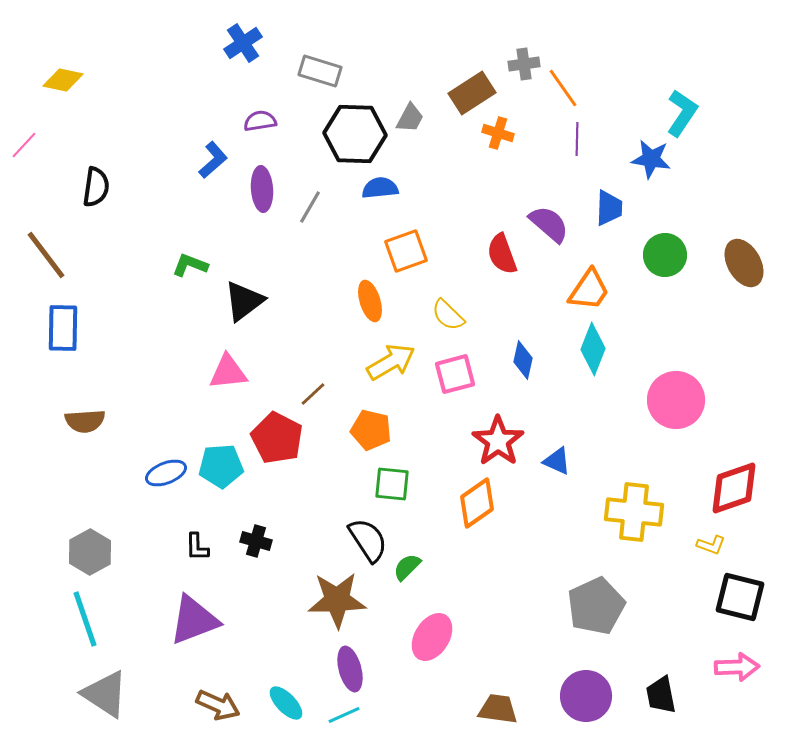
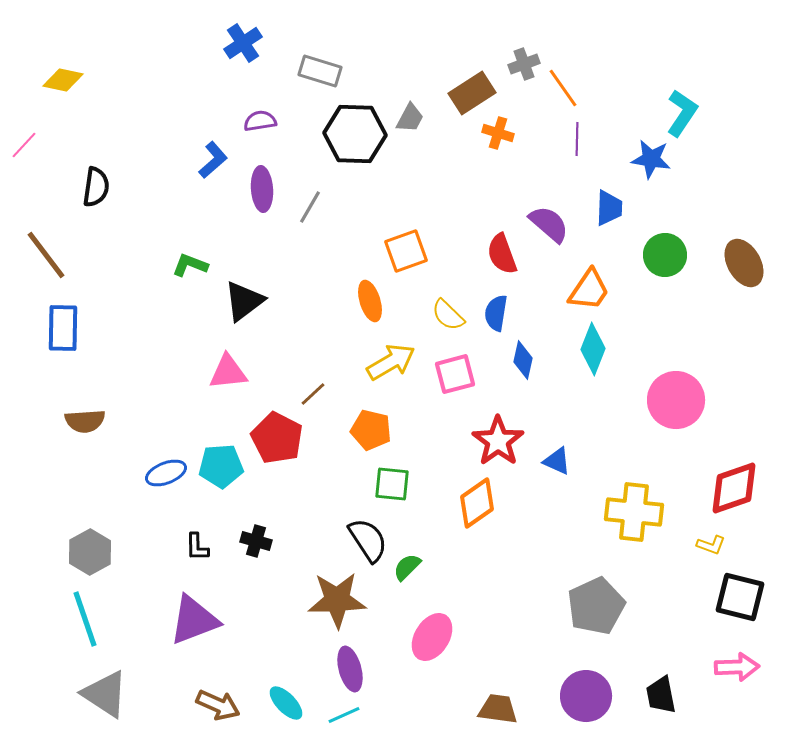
gray cross at (524, 64): rotated 12 degrees counterclockwise
blue semicircle at (380, 188): moved 116 px right, 125 px down; rotated 75 degrees counterclockwise
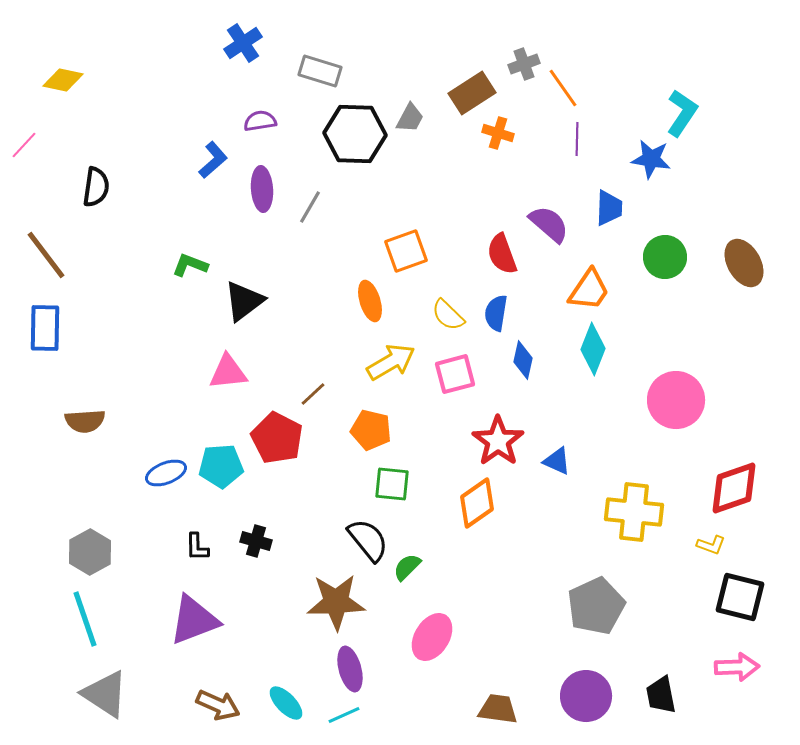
green circle at (665, 255): moved 2 px down
blue rectangle at (63, 328): moved 18 px left
black semicircle at (368, 540): rotated 6 degrees counterclockwise
brown star at (337, 600): moved 1 px left, 2 px down
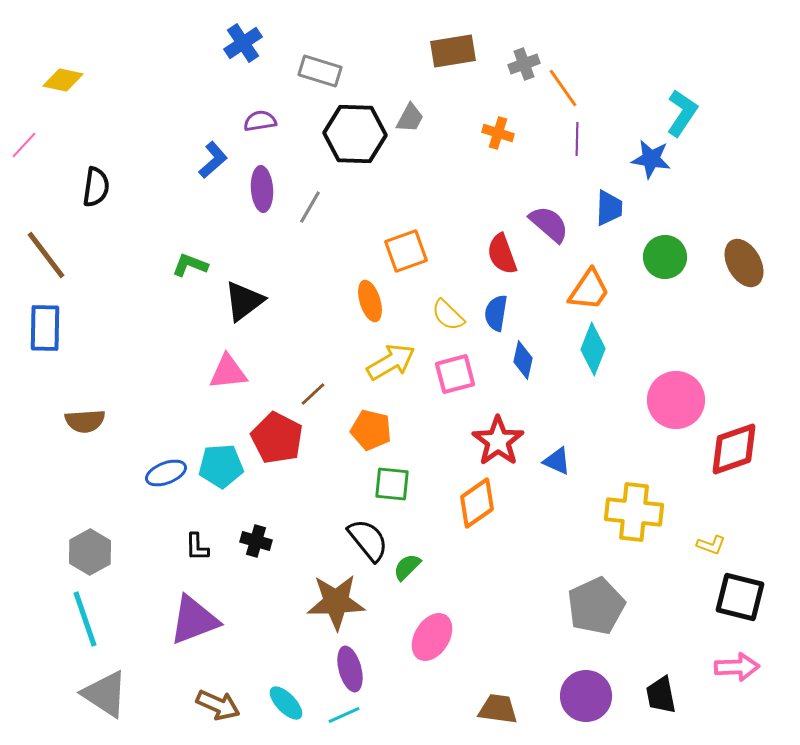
brown rectangle at (472, 93): moved 19 px left, 42 px up; rotated 24 degrees clockwise
red diamond at (734, 488): moved 39 px up
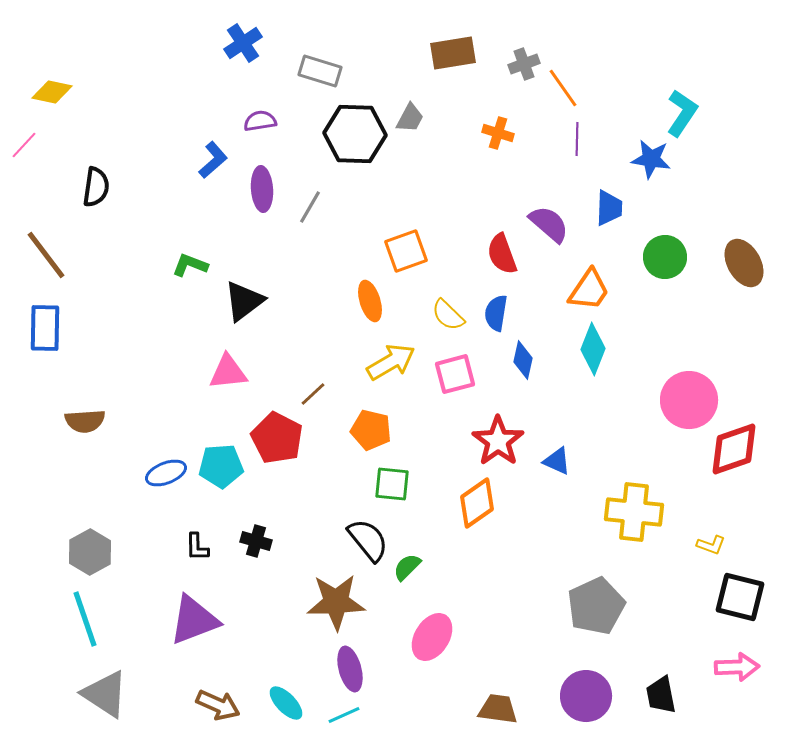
brown rectangle at (453, 51): moved 2 px down
yellow diamond at (63, 80): moved 11 px left, 12 px down
pink circle at (676, 400): moved 13 px right
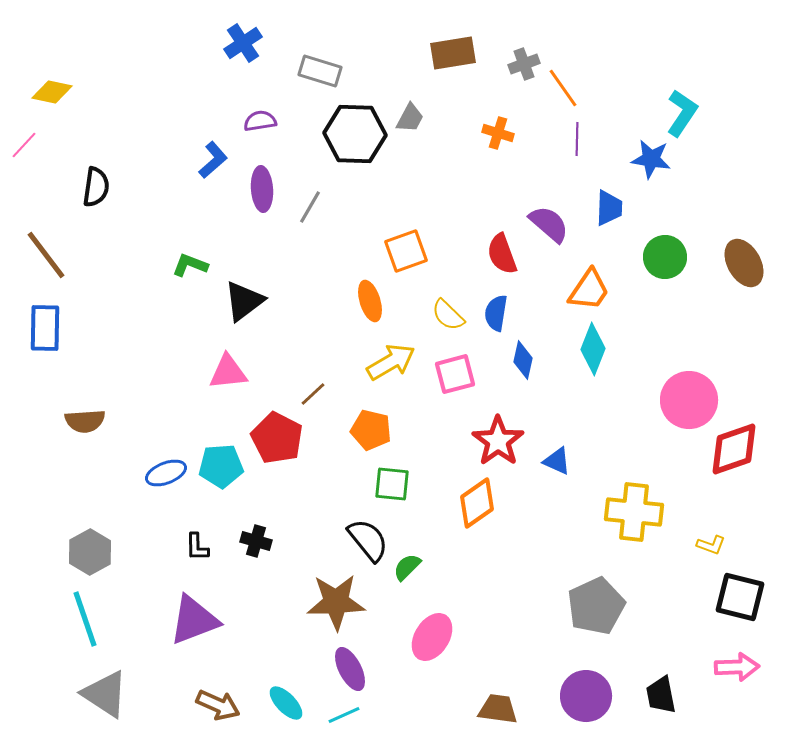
purple ellipse at (350, 669): rotated 12 degrees counterclockwise
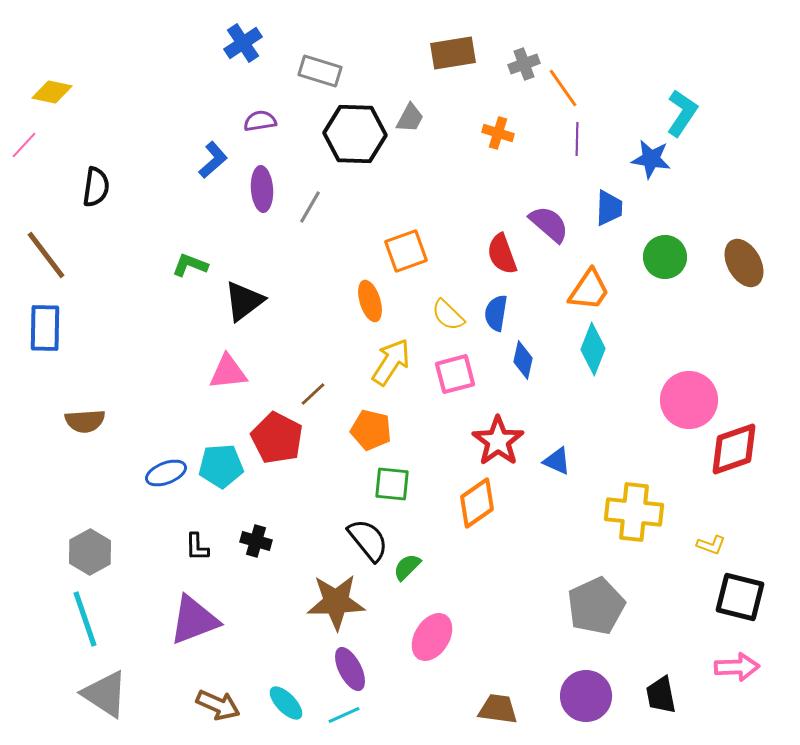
yellow arrow at (391, 362): rotated 27 degrees counterclockwise
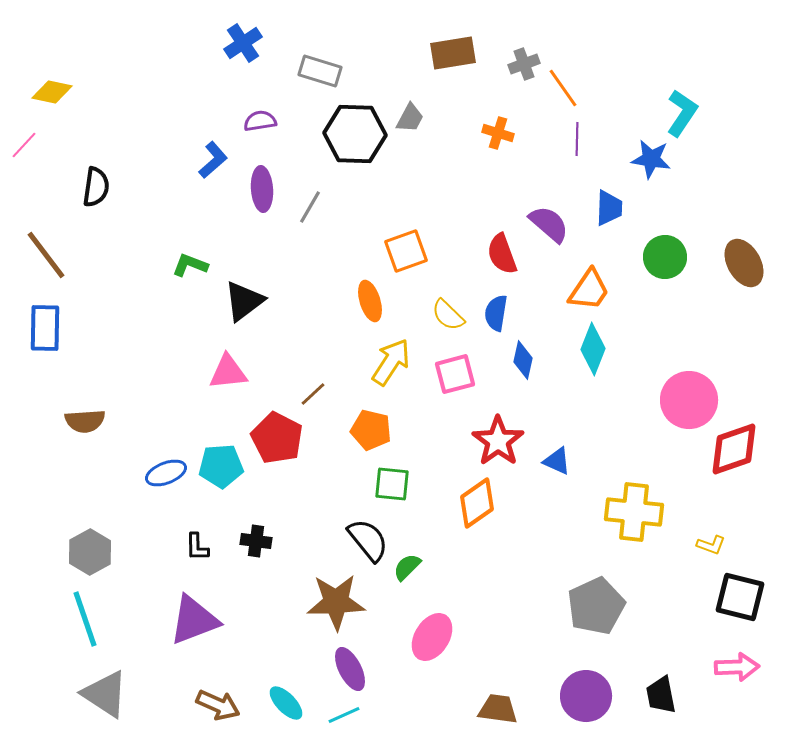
black cross at (256, 541): rotated 8 degrees counterclockwise
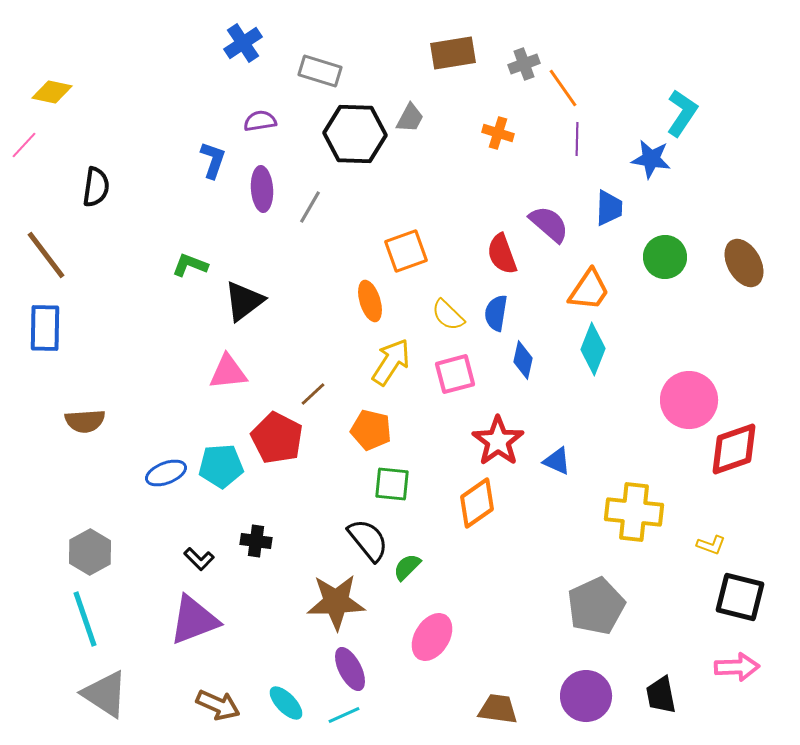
blue L-shape at (213, 160): rotated 30 degrees counterclockwise
black L-shape at (197, 547): moved 2 px right, 12 px down; rotated 44 degrees counterclockwise
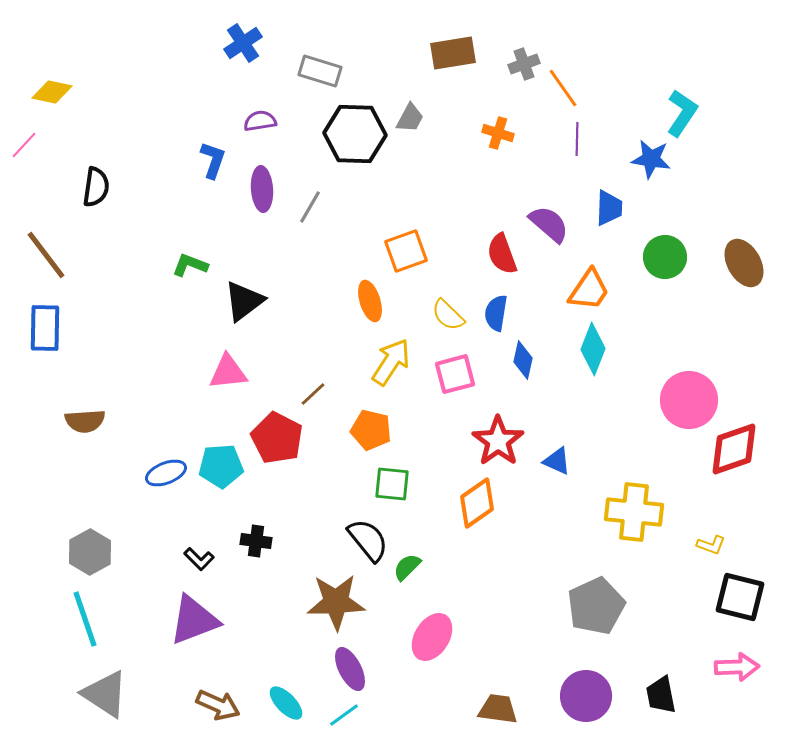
cyan line at (344, 715): rotated 12 degrees counterclockwise
